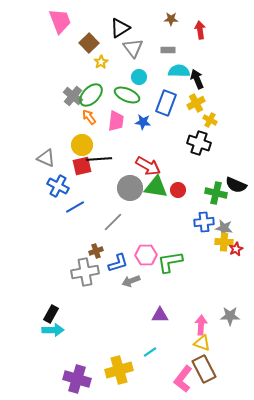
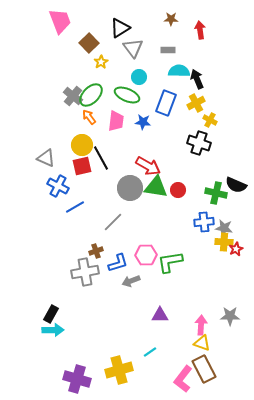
black line at (99, 159): moved 2 px right, 1 px up; rotated 65 degrees clockwise
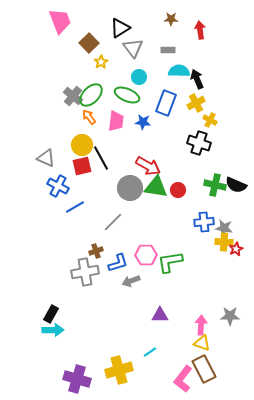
green cross at (216, 193): moved 1 px left, 8 px up
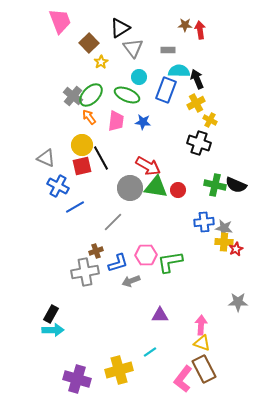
brown star at (171, 19): moved 14 px right, 6 px down
blue rectangle at (166, 103): moved 13 px up
gray star at (230, 316): moved 8 px right, 14 px up
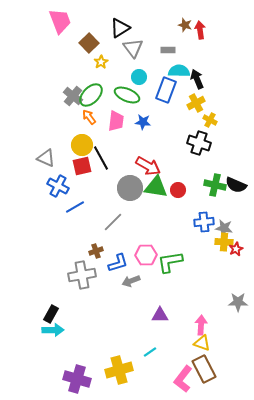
brown star at (185, 25): rotated 16 degrees clockwise
gray cross at (85, 272): moved 3 px left, 3 px down
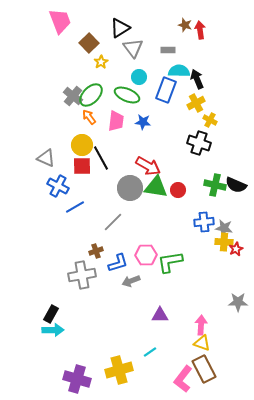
red square at (82, 166): rotated 12 degrees clockwise
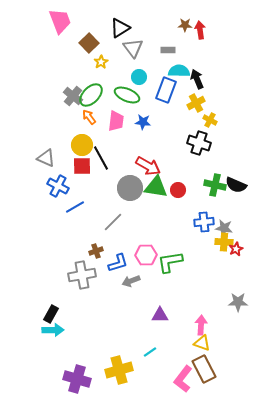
brown star at (185, 25): rotated 16 degrees counterclockwise
